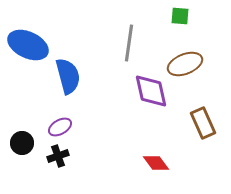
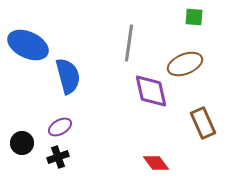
green square: moved 14 px right, 1 px down
black cross: moved 1 px down
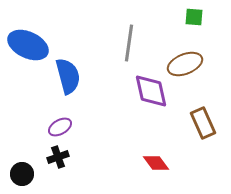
black circle: moved 31 px down
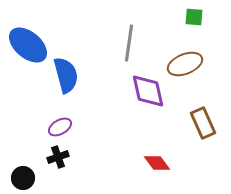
blue ellipse: rotated 15 degrees clockwise
blue semicircle: moved 2 px left, 1 px up
purple diamond: moved 3 px left
red diamond: moved 1 px right
black circle: moved 1 px right, 4 px down
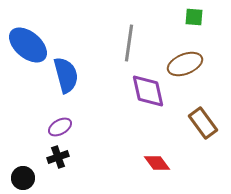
brown rectangle: rotated 12 degrees counterclockwise
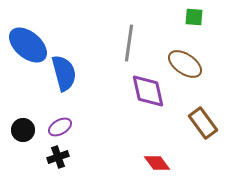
brown ellipse: rotated 56 degrees clockwise
blue semicircle: moved 2 px left, 2 px up
black circle: moved 48 px up
